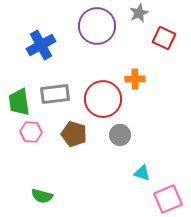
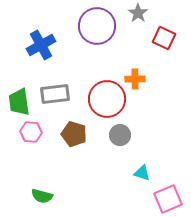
gray star: moved 1 px left; rotated 12 degrees counterclockwise
red circle: moved 4 px right
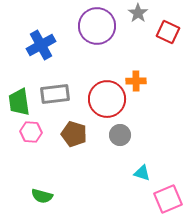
red square: moved 4 px right, 6 px up
orange cross: moved 1 px right, 2 px down
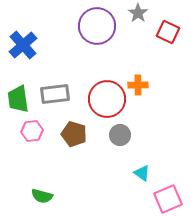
blue cross: moved 18 px left; rotated 12 degrees counterclockwise
orange cross: moved 2 px right, 4 px down
green trapezoid: moved 1 px left, 3 px up
pink hexagon: moved 1 px right, 1 px up; rotated 10 degrees counterclockwise
cyan triangle: rotated 18 degrees clockwise
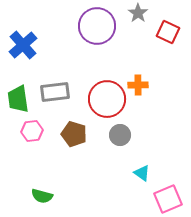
gray rectangle: moved 2 px up
